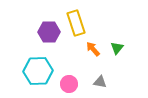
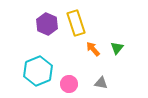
purple hexagon: moved 2 px left, 8 px up; rotated 25 degrees clockwise
cyan hexagon: rotated 20 degrees counterclockwise
gray triangle: moved 1 px right, 1 px down
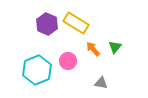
yellow rectangle: rotated 40 degrees counterclockwise
green triangle: moved 2 px left, 1 px up
cyan hexagon: moved 1 px left, 1 px up
pink circle: moved 1 px left, 23 px up
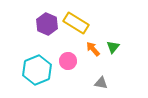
green triangle: moved 2 px left
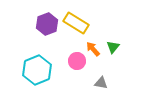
purple hexagon: rotated 15 degrees clockwise
pink circle: moved 9 px right
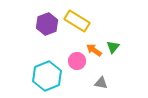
yellow rectangle: moved 1 px right, 2 px up
orange arrow: moved 1 px right, 1 px down; rotated 14 degrees counterclockwise
cyan hexagon: moved 10 px right, 6 px down
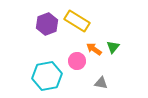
orange arrow: moved 1 px up
cyan hexagon: rotated 12 degrees clockwise
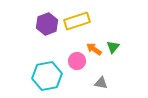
yellow rectangle: rotated 50 degrees counterclockwise
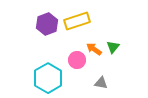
pink circle: moved 1 px up
cyan hexagon: moved 1 px right, 2 px down; rotated 20 degrees counterclockwise
